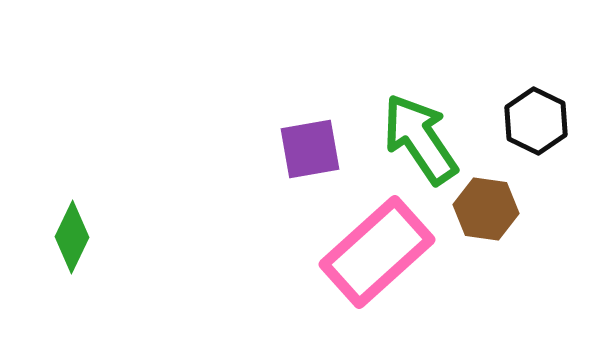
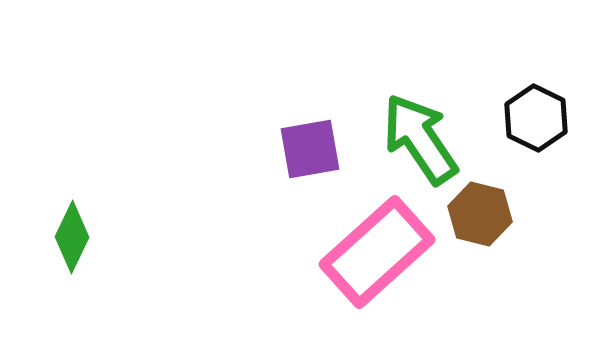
black hexagon: moved 3 px up
brown hexagon: moved 6 px left, 5 px down; rotated 6 degrees clockwise
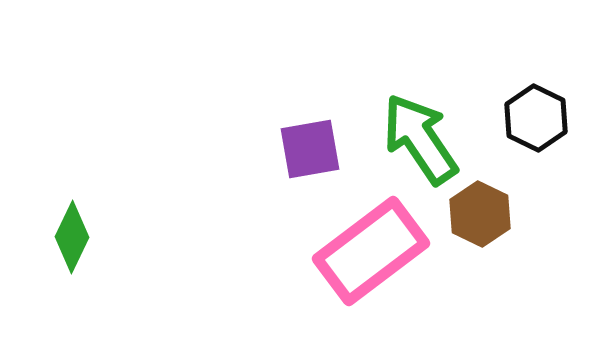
brown hexagon: rotated 12 degrees clockwise
pink rectangle: moved 6 px left, 1 px up; rotated 5 degrees clockwise
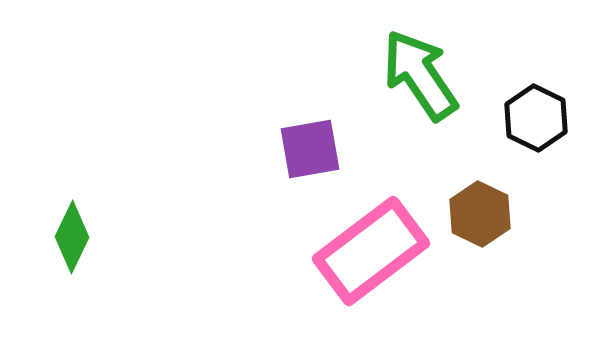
green arrow: moved 64 px up
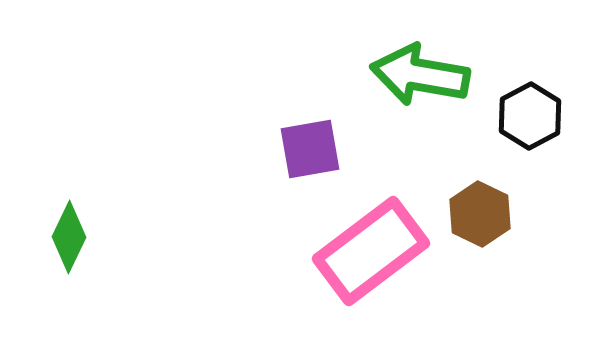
green arrow: rotated 46 degrees counterclockwise
black hexagon: moved 6 px left, 2 px up; rotated 6 degrees clockwise
green diamond: moved 3 px left
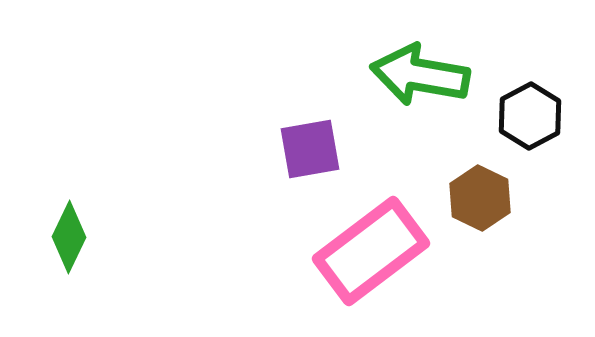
brown hexagon: moved 16 px up
